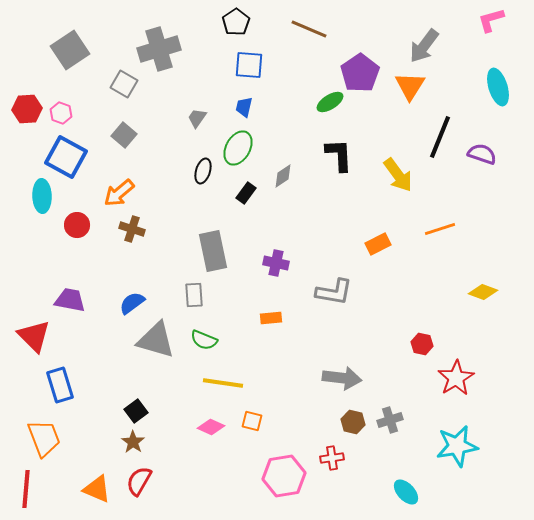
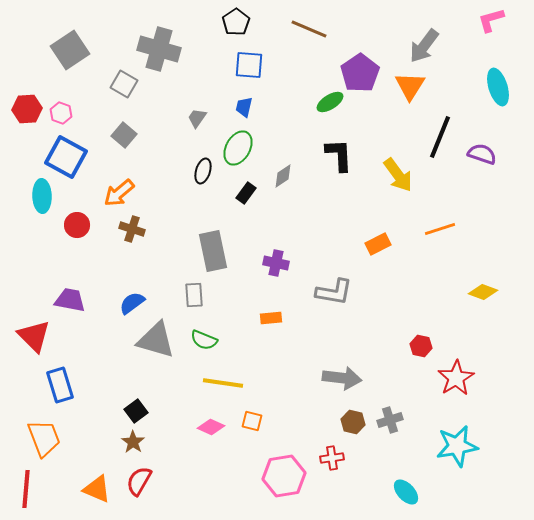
gray cross at (159, 49): rotated 33 degrees clockwise
red hexagon at (422, 344): moved 1 px left, 2 px down
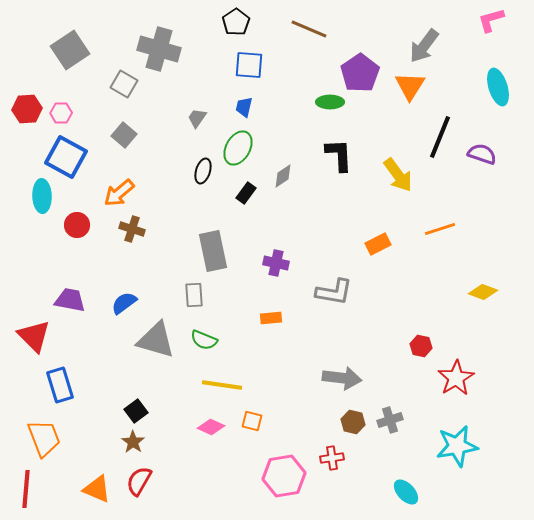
green ellipse at (330, 102): rotated 32 degrees clockwise
pink hexagon at (61, 113): rotated 20 degrees counterclockwise
blue semicircle at (132, 303): moved 8 px left
yellow line at (223, 383): moved 1 px left, 2 px down
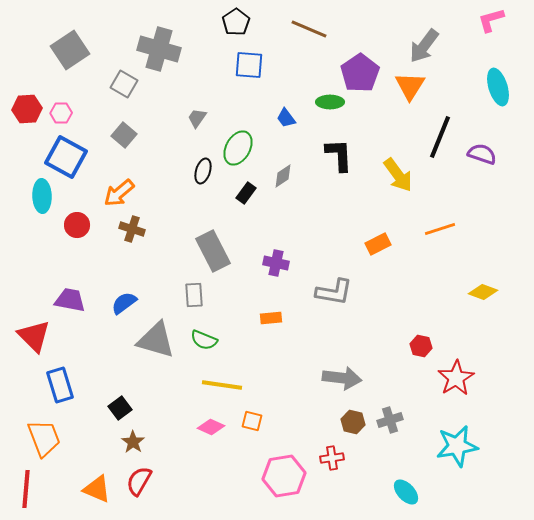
blue trapezoid at (244, 107): moved 42 px right, 11 px down; rotated 50 degrees counterclockwise
gray rectangle at (213, 251): rotated 15 degrees counterclockwise
black square at (136, 411): moved 16 px left, 3 px up
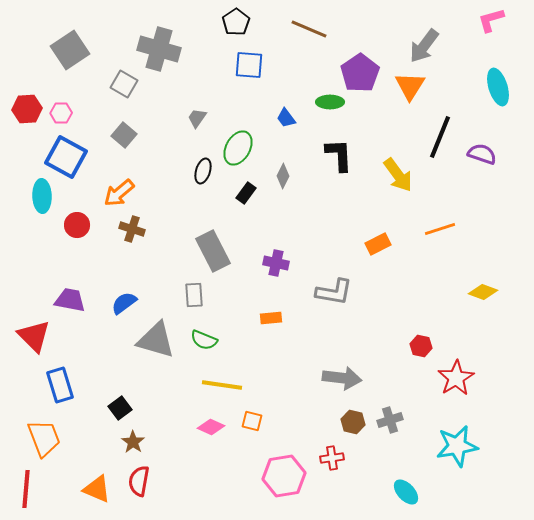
gray diamond at (283, 176): rotated 30 degrees counterclockwise
red semicircle at (139, 481): rotated 20 degrees counterclockwise
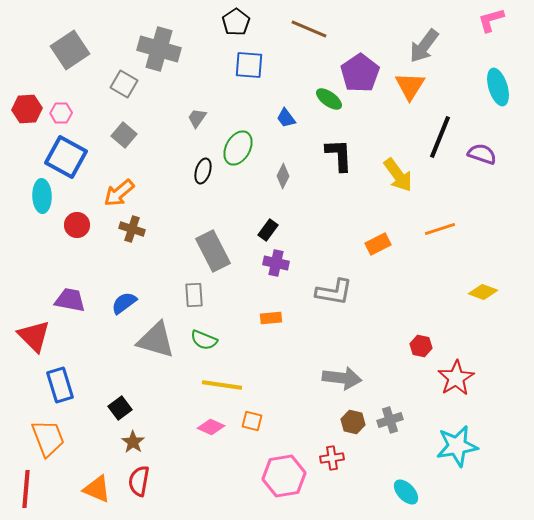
green ellipse at (330, 102): moved 1 px left, 3 px up; rotated 36 degrees clockwise
black rectangle at (246, 193): moved 22 px right, 37 px down
orange trapezoid at (44, 438): moved 4 px right
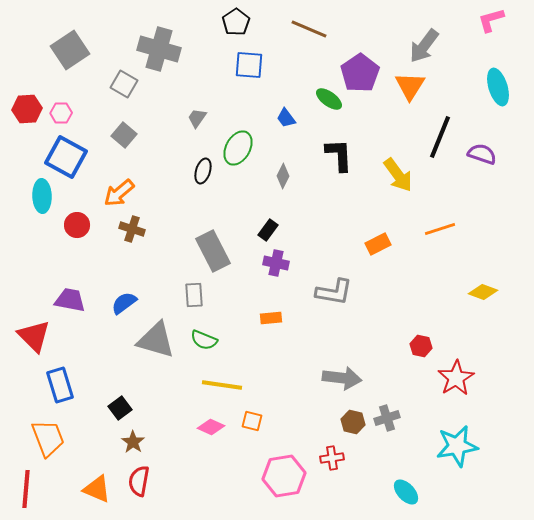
gray cross at (390, 420): moved 3 px left, 2 px up
